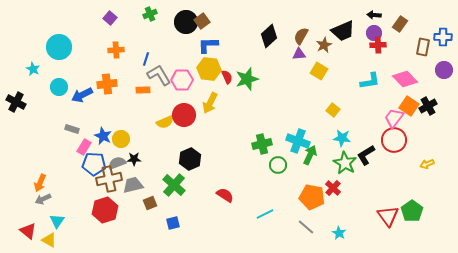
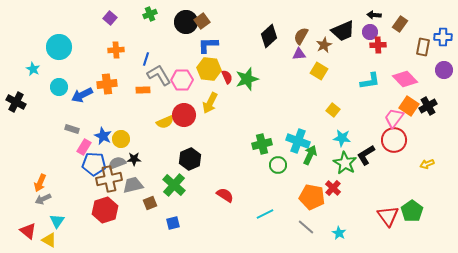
purple circle at (374, 33): moved 4 px left, 1 px up
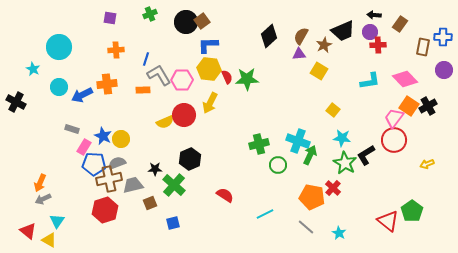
purple square at (110, 18): rotated 32 degrees counterclockwise
green star at (247, 79): rotated 15 degrees clockwise
green cross at (262, 144): moved 3 px left
black star at (134, 159): moved 21 px right, 10 px down
red triangle at (388, 216): moved 5 px down; rotated 15 degrees counterclockwise
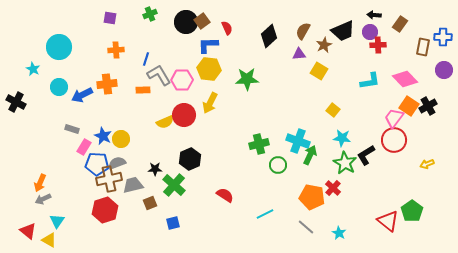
brown semicircle at (301, 36): moved 2 px right, 5 px up
red semicircle at (227, 77): moved 49 px up
blue pentagon at (94, 164): moved 3 px right
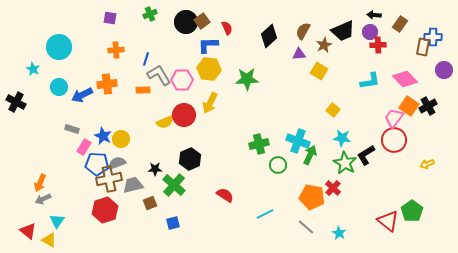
blue cross at (443, 37): moved 10 px left
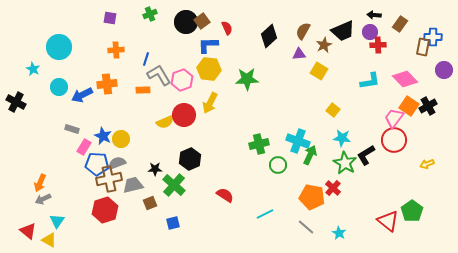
pink hexagon at (182, 80): rotated 20 degrees counterclockwise
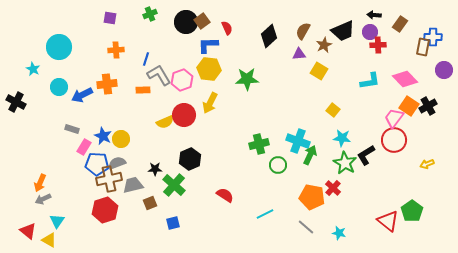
cyan star at (339, 233): rotated 16 degrees counterclockwise
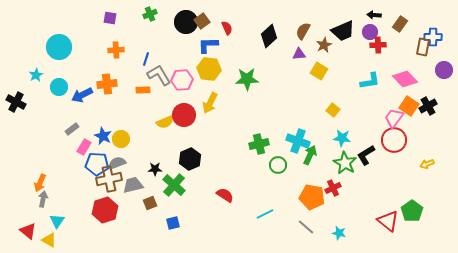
cyan star at (33, 69): moved 3 px right, 6 px down; rotated 16 degrees clockwise
pink hexagon at (182, 80): rotated 15 degrees clockwise
gray rectangle at (72, 129): rotated 56 degrees counterclockwise
red cross at (333, 188): rotated 21 degrees clockwise
gray arrow at (43, 199): rotated 126 degrees clockwise
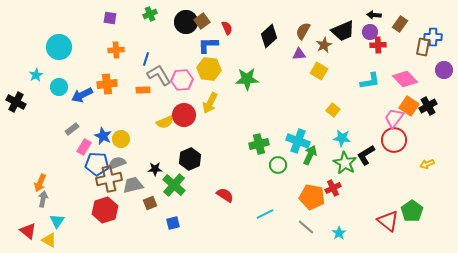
cyan star at (339, 233): rotated 24 degrees clockwise
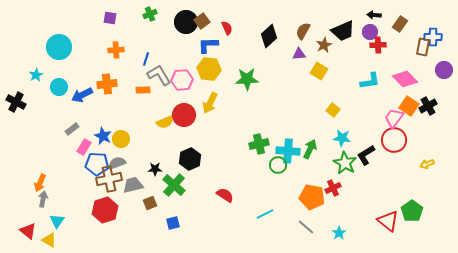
cyan cross at (298, 141): moved 10 px left, 10 px down; rotated 15 degrees counterclockwise
green arrow at (310, 155): moved 6 px up
